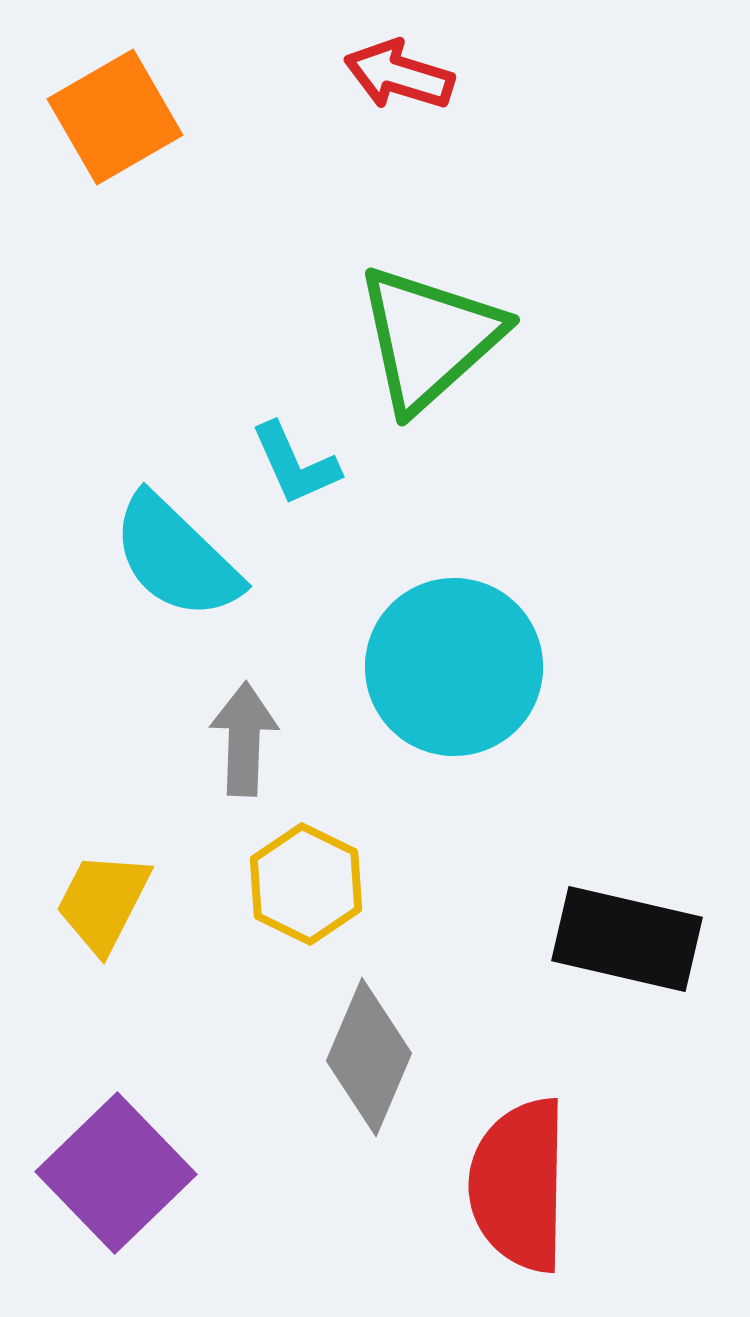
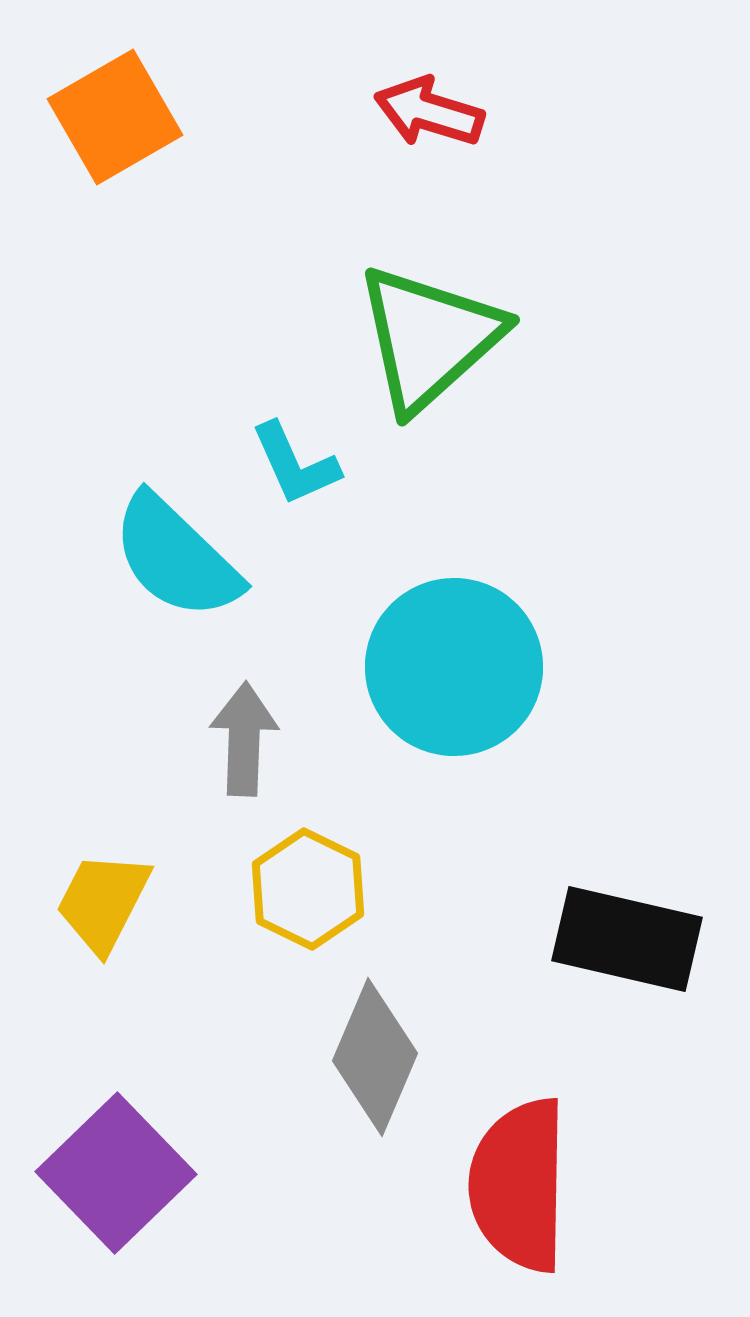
red arrow: moved 30 px right, 37 px down
yellow hexagon: moved 2 px right, 5 px down
gray diamond: moved 6 px right
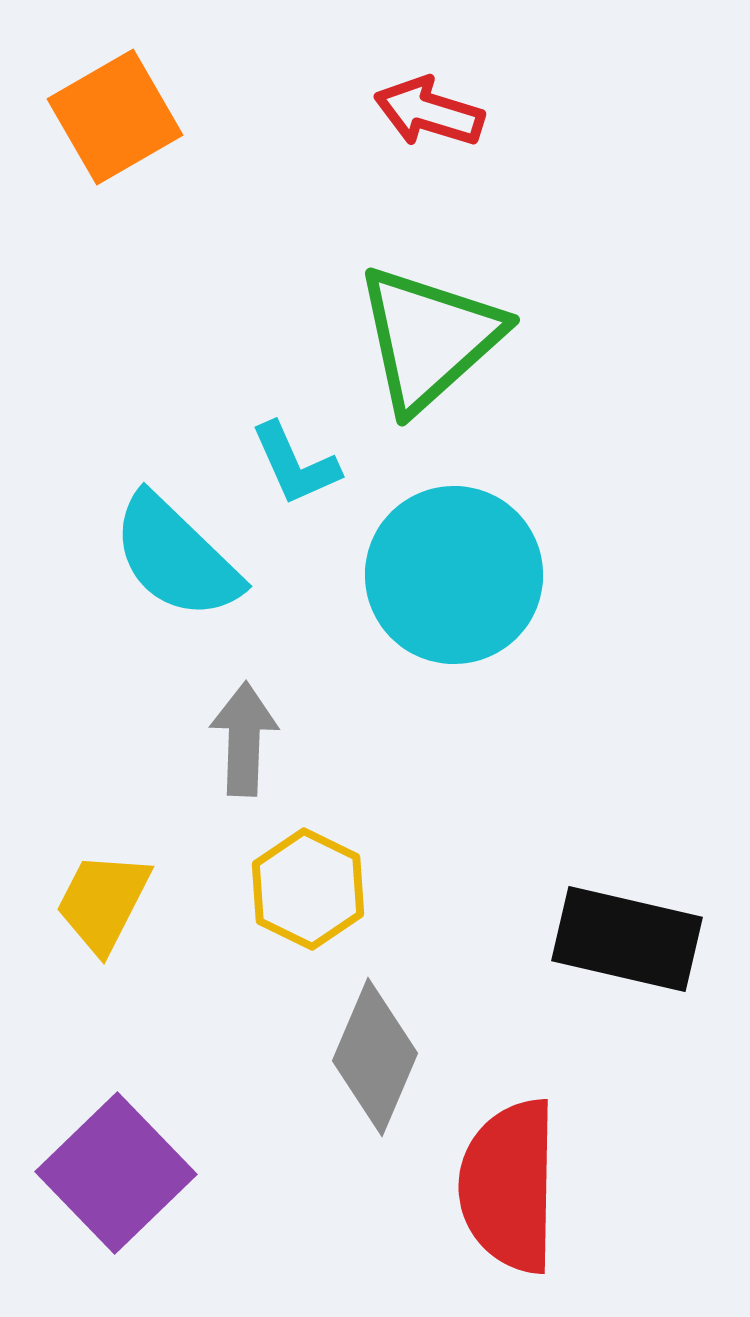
cyan circle: moved 92 px up
red semicircle: moved 10 px left, 1 px down
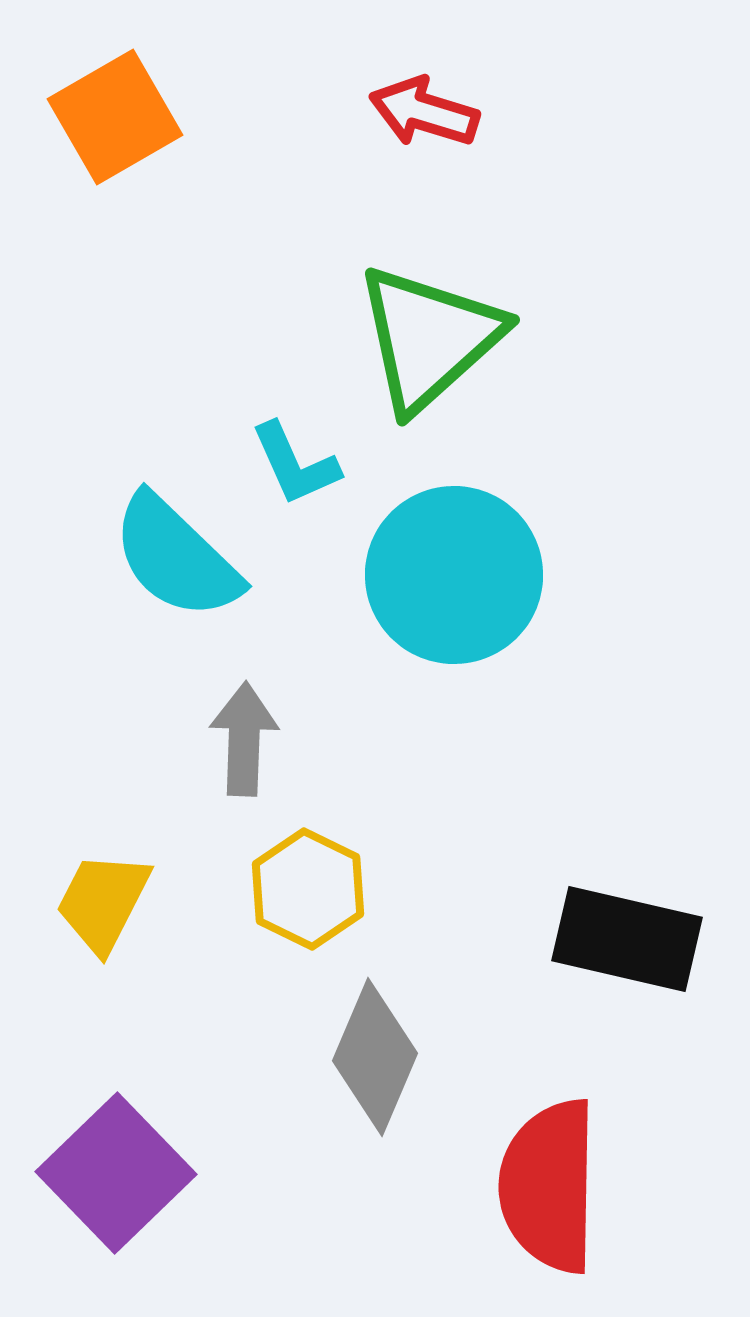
red arrow: moved 5 px left
red semicircle: moved 40 px right
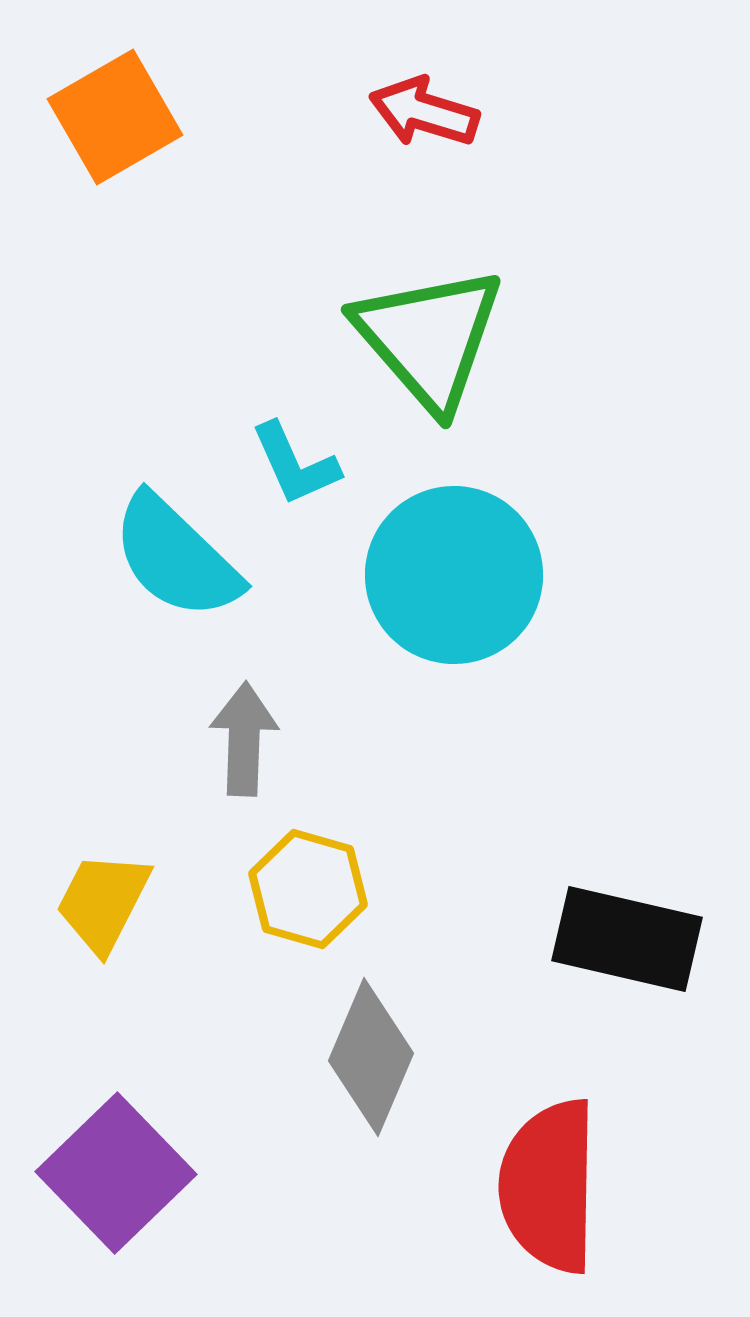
green triangle: rotated 29 degrees counterclockwise
yellow hexagon: rotated 10 degrees counterclockwise
gray diamond: moved 4 px left
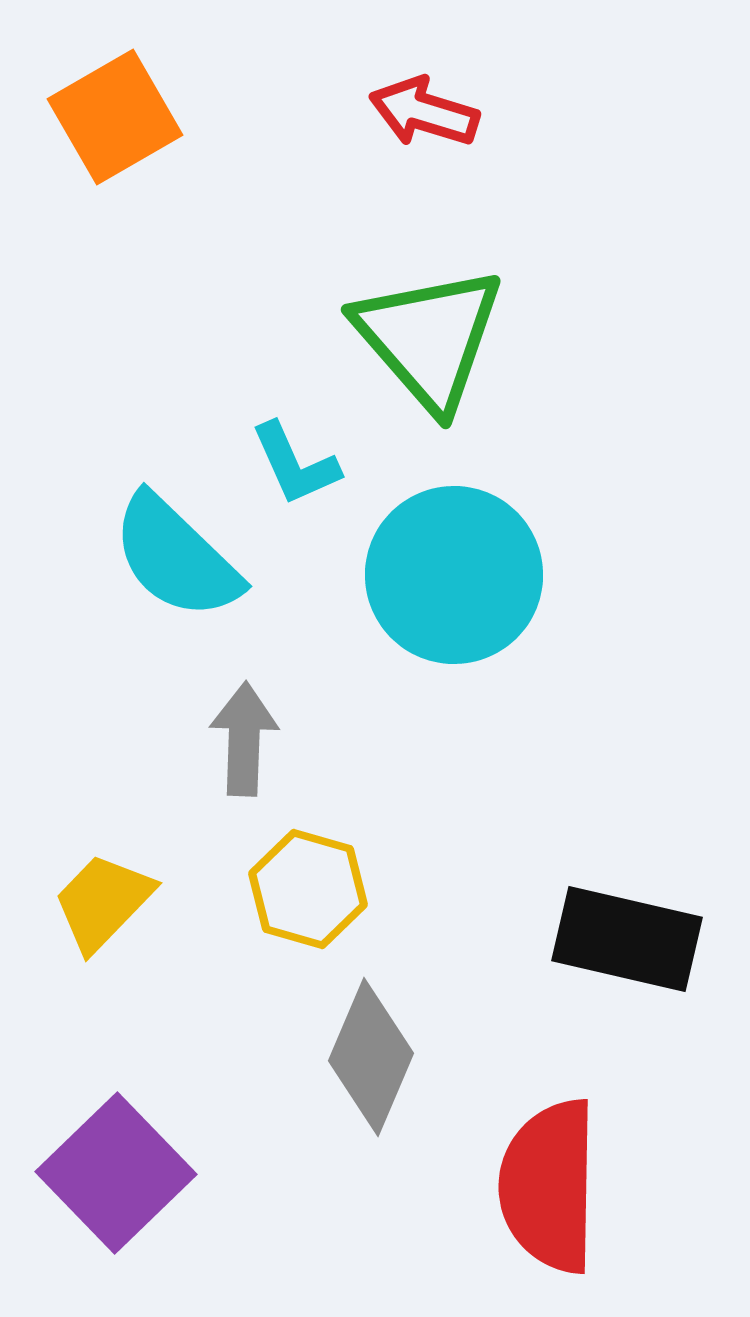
yellow trapezoid: rotated 17 degrees clockwise
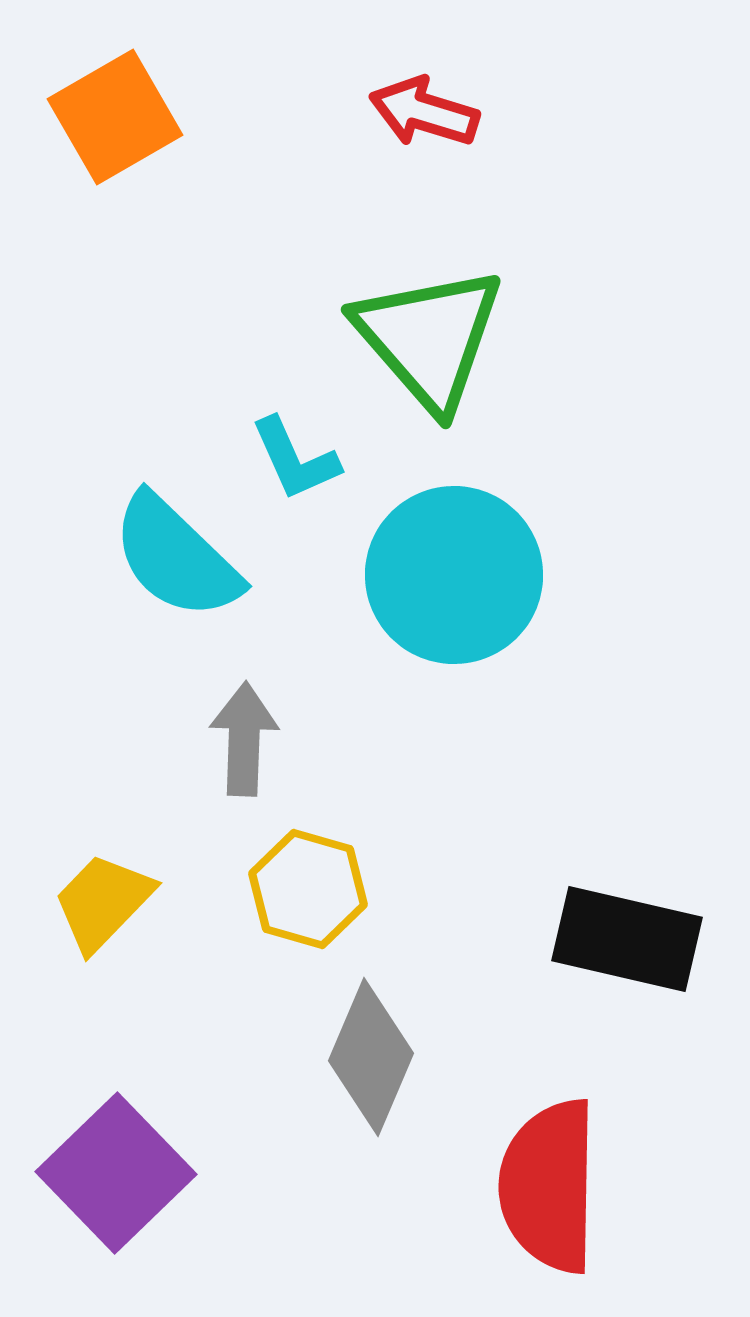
cyan L-shape: moved 5 px up
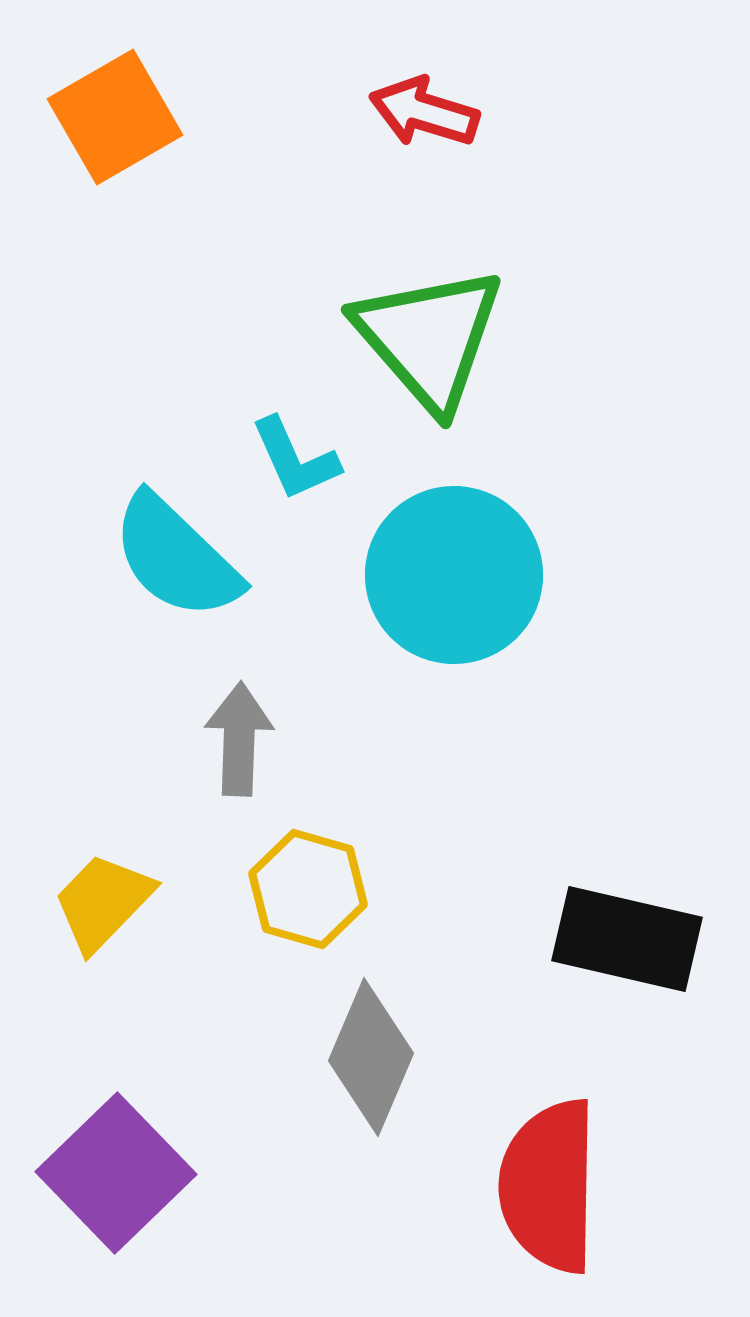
gray arrow: moved 5 px left
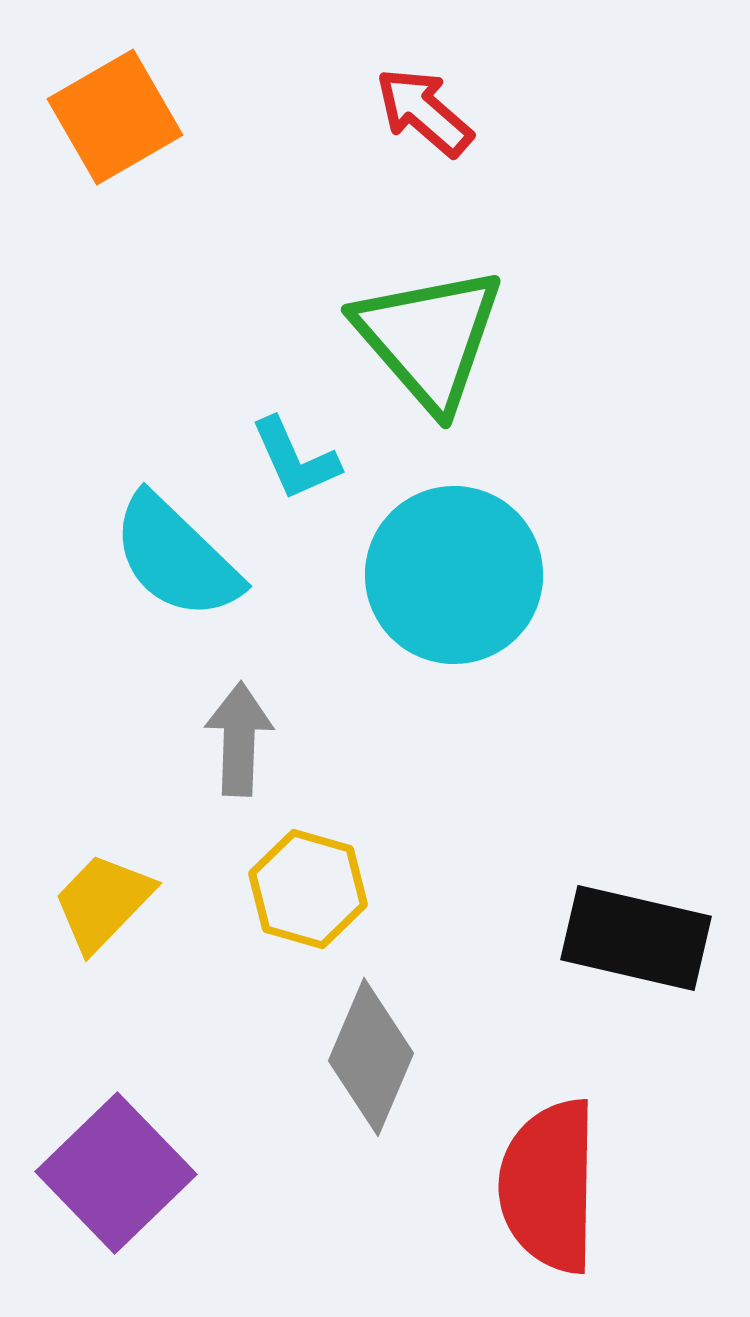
red arrow: rotated 24 degrees clockwise
black rectangle: moved 9 px right, 1 px up
